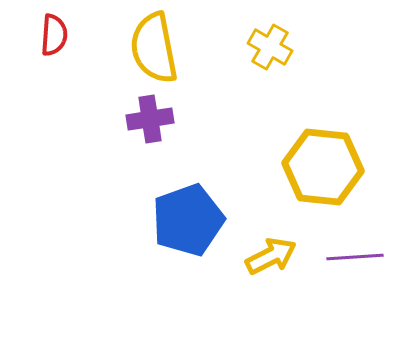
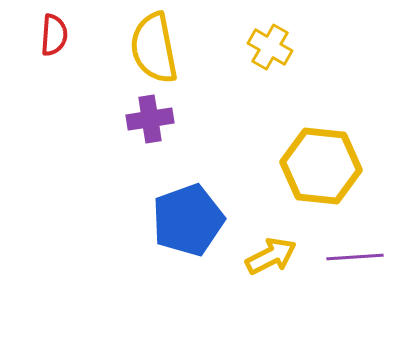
yellow hexagon: moved 2 px left, 1 px up
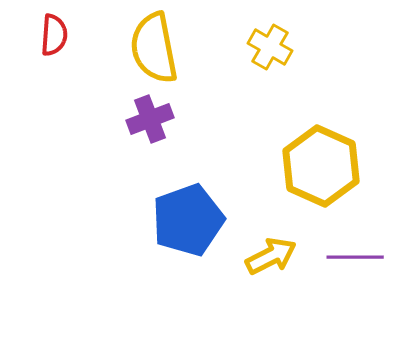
purple cross: rotated 12 degrees counterclockwise
yellow hexagon: rotated 18 degrees clockwise
purple line: rotated 4 degrees clockwise
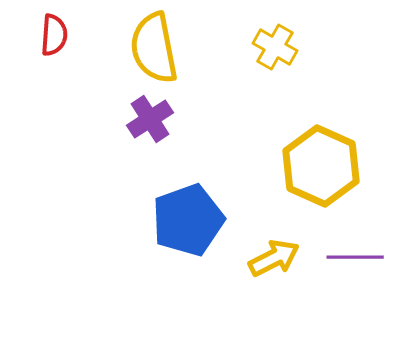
yellow cross: moved 5 px right
purple cross: rotated 12 degrees counterclockwise
yellow arrow: moved 3 px right, 2 px down
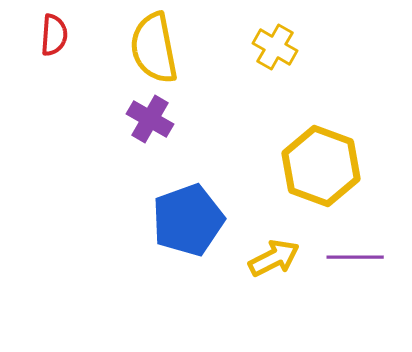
purple cross: rotated 27 degrees counterclockwise
yellow hexagon: rotated 4 degrees counterclockwise
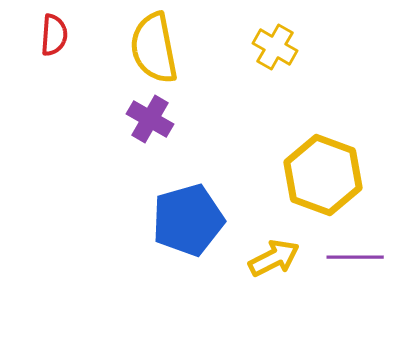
yellow hexagon: moved 2 px right, 9 px down
blue pentagon: rotated 4 degrees clockwise
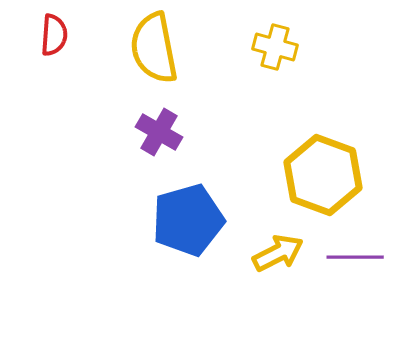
yellow cross: rotated 15 degrees counterclockwise
purple cross: moved 9 px right, 13 px down
yellow arrow: moved 4 px right, 5 px up
